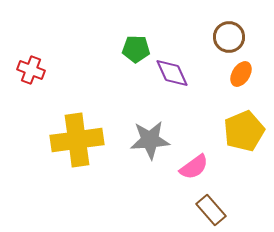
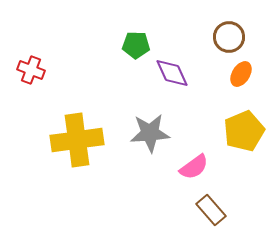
green pentagon: moved 4 px up
gray star: moved 7 px up
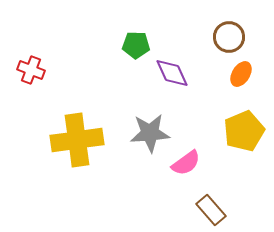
pink semicircle: moved 8 px left, 4 px up
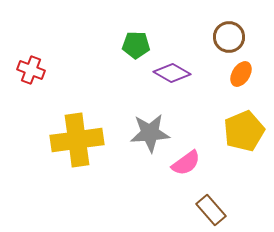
purple diamond: rotated 36 degrees counterclockwise
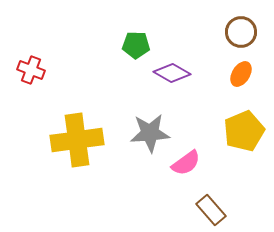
brown circle: moved 12 px right, 5 px up
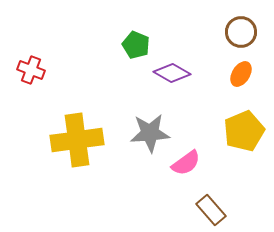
green pentagon: rotated 20 degrees clockwise
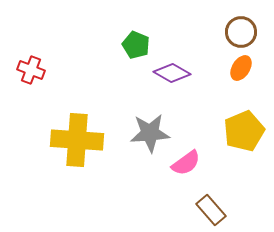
orange ellipse: moved 6 px up
yellow cross: rotated 12 degrees clockwise
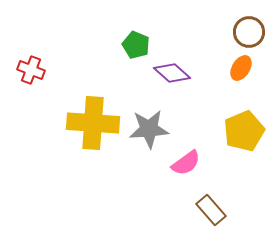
brown circle: moved 8 px right
purple diamond: rotated 12 degrees clockwise
gray star: moved 1 px left, 4 px up
yellow cross: moved 16 px right, 17 px up
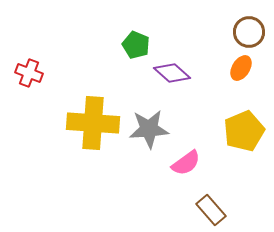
red cross: moved 2 px left, 3 px down
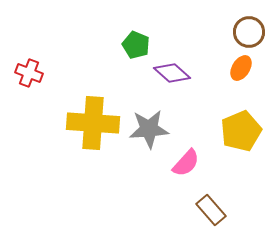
yellow pentagon: moved 3 px left
pink semicircle: rotated 12 degrees counterclockwise
